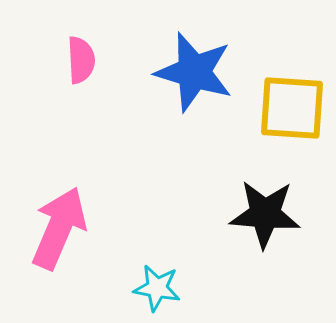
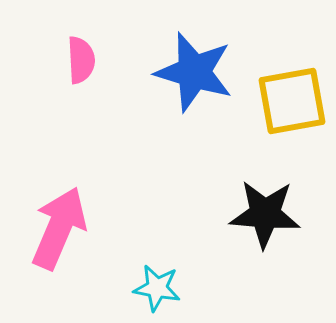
yellow square: moved 7 px up; rotated 14 degrees counterclockwise
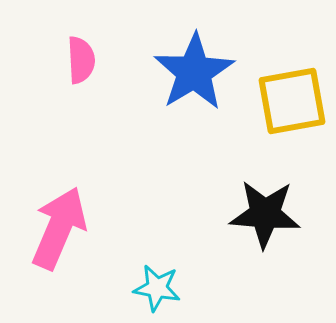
blue star: rotated 24 degrees clockwise
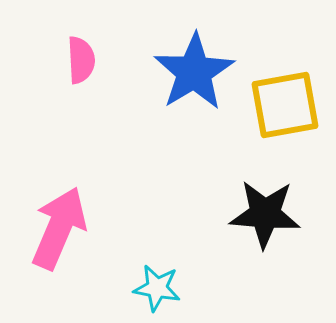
yellow square: moved 7 px left, 4 px down
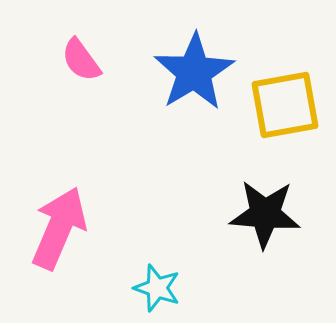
pink semicircle: rotated 147 degrees clockwise
cyan star: rotated 9 degrees clockwise
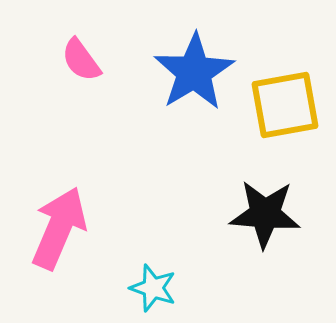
cyan star: moved 4 px left
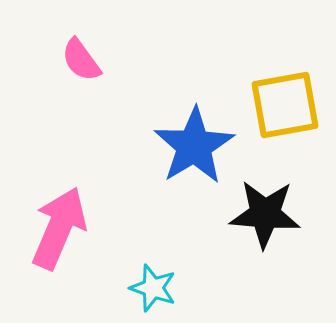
blue star: moved 74 px down
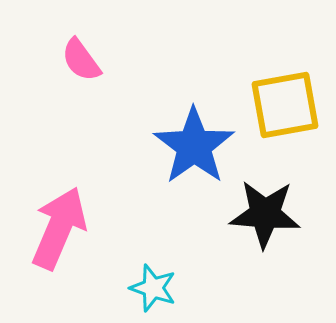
blue star: rotated 4 degrees counterclockwise
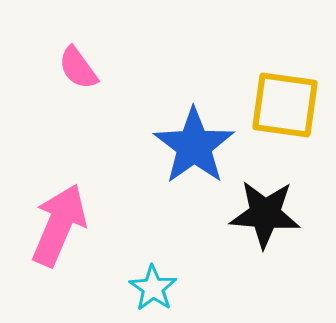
pink semicircle: moved 3 px left, 8 px down
yellow square: rotated 18 degrees clockwise
pink arrow: moved 3 px up
cyan star: rotated 15 degrees clockwise
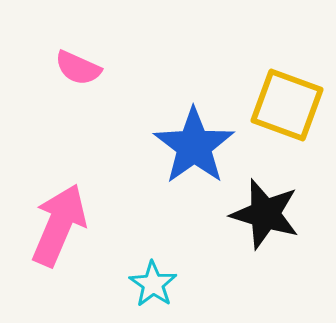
pink semicircle: rotated 30 degrees counterclockwise
yellow square: moved 2 px right; rotated 12 degrees clockwise
black star: rotated 12 degrees clockwise
cyan star: moved 4 px up
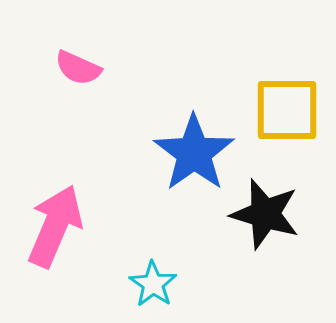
yellow square: moved 5 px down; rotated 20 degrees counterclockwise
blue star: moved 7 px down
pink arrow: moved 4 px left, 1 px down
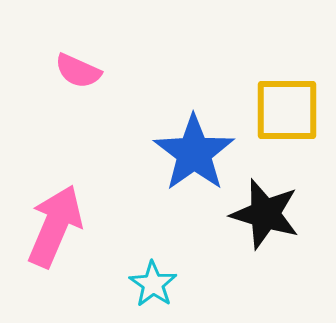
pink semicircle: moved 3 px down
